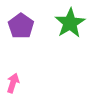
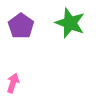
green star: rotated 20 degrees counterclockwise
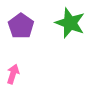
pink arrow: moved 9 px up
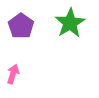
green star: rotated 20 degrees clockwise
